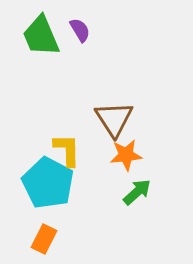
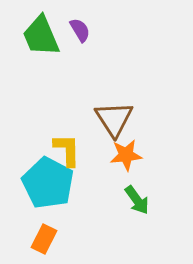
green arrow: moved 8 px down; rotated 96 degrees clockwise
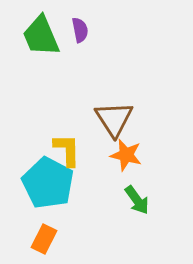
purple semicircle: rotated 20 degrees clockwise
orange star: rotated 20 degrees clockwise
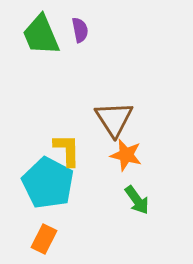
green trapezoid: moved 1 px up
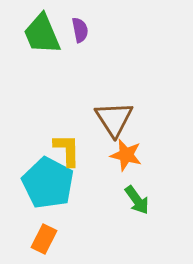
green trapezoid: moved 1 px right, 1 px up
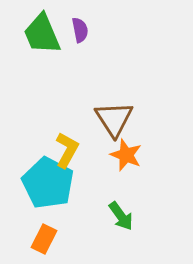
yellow L-shape: rotated 30 degrees clockwise
orange star: rotated 8 degrees clockwise
green arrow: moved 16 px left, 16 px down
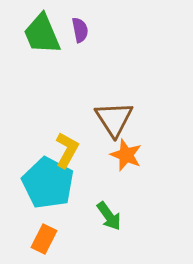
green arrow: moved 12 px left
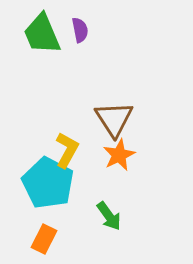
orange star: moved 7 px left; rotated 24 degrees clockwise
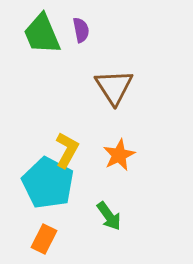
purple semicircle: moved 1 px right
brown triangle: moved 32 px up
